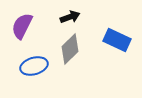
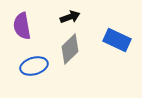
purple semicircle: rotated 36 degrees counterclockwise
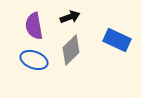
purple semicircle: moved 12 px right
gray diamond: moved 1 px right, 1 px down
blue ellipse: moved 6 px up; rotated 36 degrees clockwise
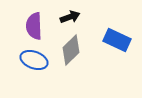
purple semicircle: rotated 8 degrees clockwise
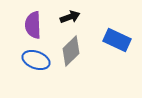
purple semicircle: moved 1 px left, 1 px up
gray diamond: moved 1 px down
blue ellipse: moved 2 px right
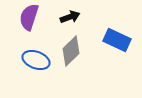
purple semicircle: moved 4 px left, 8 px up; rotated 20 degrees clockwise
